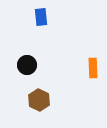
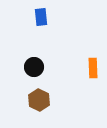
black circle: moved 7 px right, 2 px down
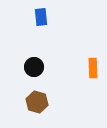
brown hexagon: moved 2 px left, 2 px down; rotated 10 degrees counterclockwise
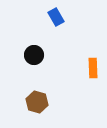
blue rectangle: moved 15 px right; rotated 24 degrees counterclockwise
black circle: moved 12 px up
